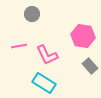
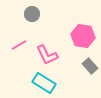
pink line: moved 1 px up; rotated 21 degrees counterclockwise
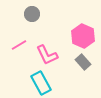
pink hexagon: rotated 15 degrees clockwise
gray rectangle: moved 7 px left, 4 px up
cyan rectangle: moved 3 px left; rotated 30 degrees clockwise
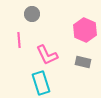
pink hexagon: moved 2 px right, 6 px up
pink line: moved 5 px up; rotated 63 degrees counterclockwise
gray rectangle: rotated 35 degrees counterclockwise
cyan rectangle: rotated 10 degrees clockwise
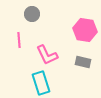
pink hexagon: rotated 15 degrees counterclockwise
